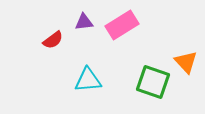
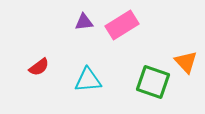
red semicircle: moved 14 px left, 27 px down
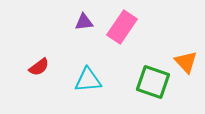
pink rectangle: moved 2 px down; rotated 24 degrees counterclockwise
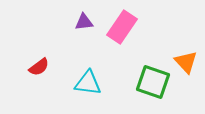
cyan triangle: moved 3 px down; rotated 12 degrees clockwise
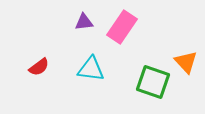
cyan triangle: moved 3 px right, 14 px up
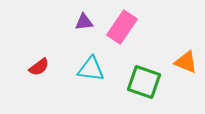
orange triangle: rotated 25 degrees counterclockwise
green square: moved 9 px left
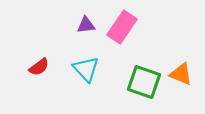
purple triangle: moved 2 px right, 3 px down
orange triangle: moved 5 px left, 12 px down
cyan triangle: moved 5 px left; rotated 40 degrees clockwise
